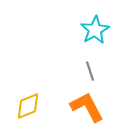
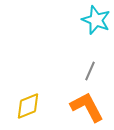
cyan star: moved 1 px right, 10 px up; rotated 20 degrees counterclockwise
gray line: rotated 42 degrees clockwise
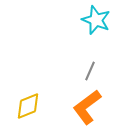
orange L-shape: rotated 99 degrees counterclockwise
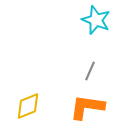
orange L-shape: rotated 45 degrees clockwise
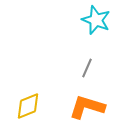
gray line: moved 3 px left, 3 px up
orange L-shape: rotated 9 degrees clockwise
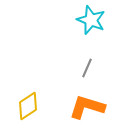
cyan star: moved 5 px left
yellow diamond: rotated 12 degrees counterclockwise
